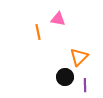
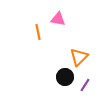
purple line: rotated 32 degrees clockwise
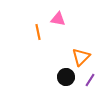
orange triangle: moved 2 px right
black circle: moved 1 px right
purple line: moved 5 px right, 5 px up
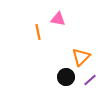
purple line: rotated 16 degrees clockwise
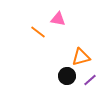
orange line: rotated 42 degrees counterclockwise
orange triangle: rotated 30 degrees clockwise
black circle: moved 1 px right, 1 px up
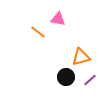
black circle: moved 1 px left, 1 px down
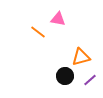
black circle: moved 1 px left, 1 px up
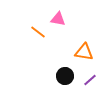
orange triangle: moved 3 px right, 5 px up; rotated 24 degrees clockwise
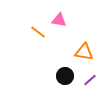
pink triangle: moved 1 px right, 1 px down
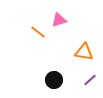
pink triangle: rotated 28 degrees counterclockwise
black circle: moved 11 px left, 4 px down
